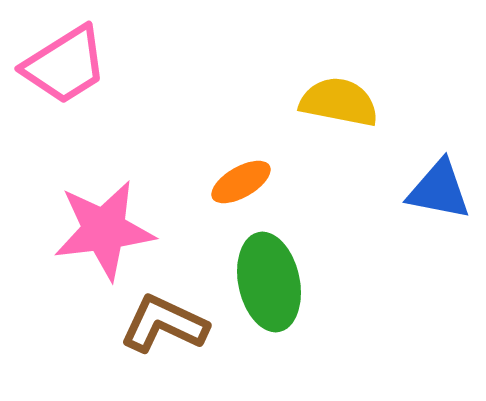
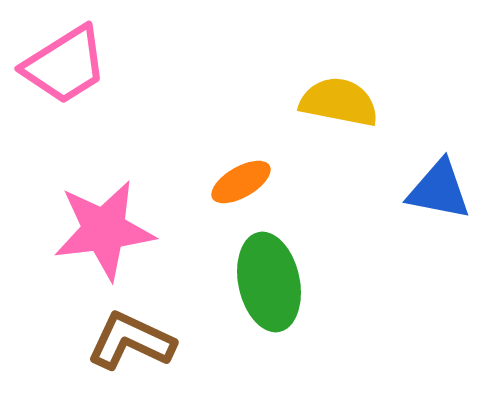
brown L-shape: moved 33 px left, 17 px down
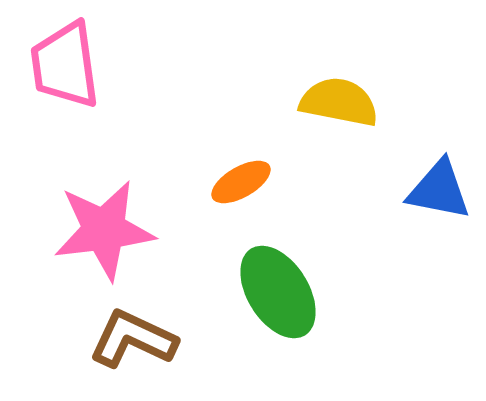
pink trapezoid: rotated 114 degrees clockwise
green ellipse: moved 9 px right, 10 px down; rotated 20 degrees counterclockwise
brown L-shape: moved 2 px right, 2 px up
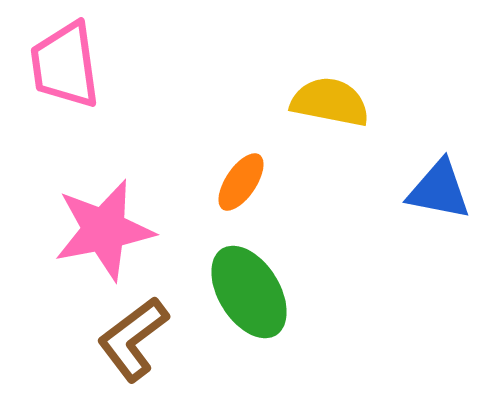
yellow semicircle: moved 9 px left
orange ellipse: rotated 26 degrees counterclockwise
pink star: rotated 4 degrees counterclockwise
green ellipse: moved 29 px left
brown L-shape: rotated 62 degrees counterclockwise
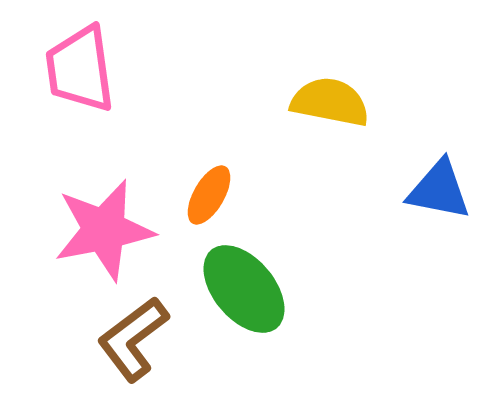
pink trapezoid: moved 15 px right, 4 px down
orange ellipse: moved 32 px left, 13 px down; rotated 4 degrees counterclockwise
green ellipse: moved 5 px left, 3 px up; rotated 8 degrees counterclockwise
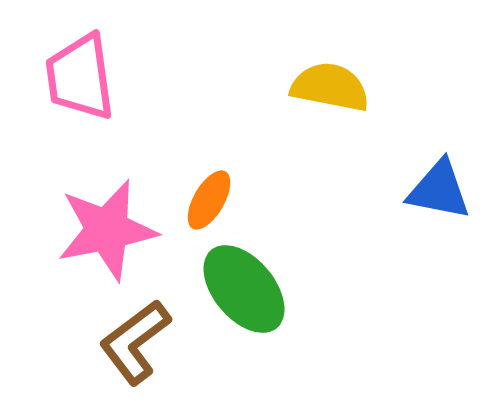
pink trapezoid: moved 8 px down
yellow semicircle: moved 15 px up
orange ellipse: moved 5 px down
pink star: moved 3 px right
brown L-shape: moved 2 px right, 3 px down
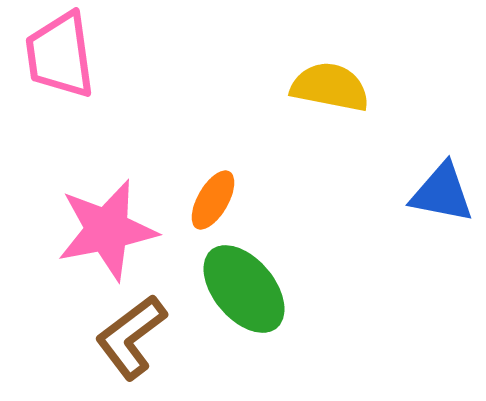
pink trapezoid: moved 20 px left, 22 px up
blue triangle: moved 3 px right, 3 px down
orange ellipse: moved 4 px right
brown L-shape: moved 4 px left, 5 px up
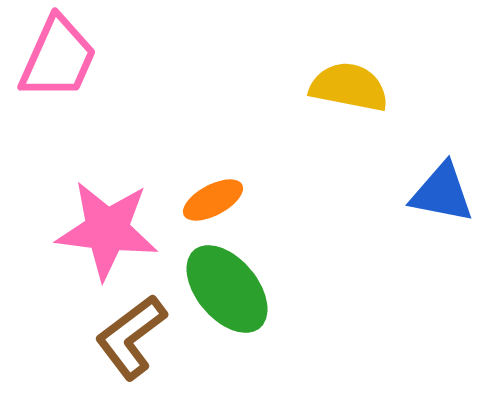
pink trapezoid: moved 2 px left, 3 px down; rotated 148 degrees counterclockwise
yellow semicircle: moved 19 px right
orange ellipse: rotated 32 degrees clockwise
pink star: rotated 18 degrees clockwise
green ellipse: moved 17 px left
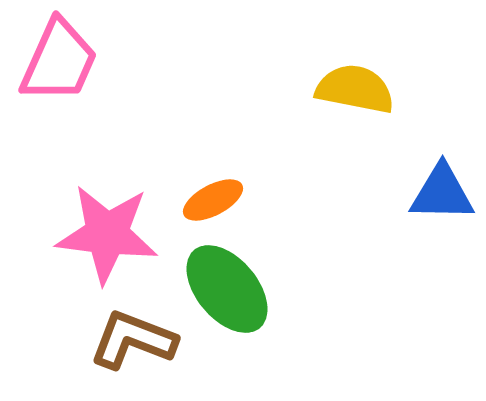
pink trapezoid: moved 1 px right, 3 px down
yellow semicircle: moved 6 px right, 2 px down
blue triangle: rotated 10 degrees counterclockwise
pink star: moved 4 px down
brown L-shape: moved 2 px right, 3 px down; rotated 58 degrees clockwise
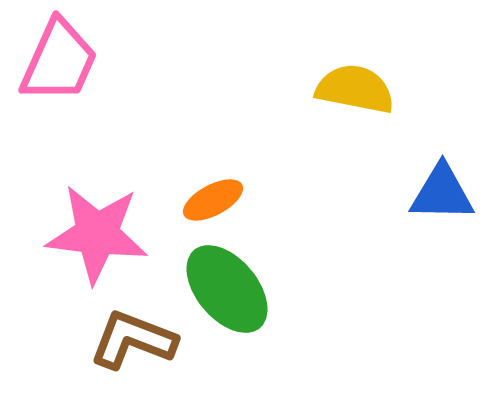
pink star: moved 10 px left
